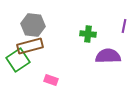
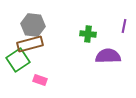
brown rectangle: moved 2 px up
pink rectangle: moved 11 px left
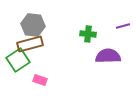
purple line: moved 1 px left; rotated 64 degrees clockwise
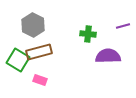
gray hexagon: rotated 20 degrees clockwise
brown rectangle: moved 9 px right, 8 px down
green square: rotated 25 degrees counterclockwise
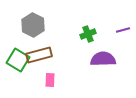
purple line: moved 4 px down
green cross: rotated 28 degrees counterclockwise
brown rectangle: moved 3 px down
purple semicircle: moved 5 px left, 3 px down
pink rectangle: moved 10 px right; rotated 72 degrees clockwise
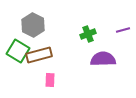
green square: moved 9 px up
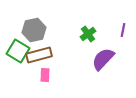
gray hexagon: moved 1 px right, 5 px down; rotated 20 degrees clockwise
purple line: rotated 64 degrees counterclockwise
green cross: rotated 14 degrees counterclockwise
purple semicircle: rotated 45 degrees counterclockwise
pink rectangle: moved 5 px left, 5 px up
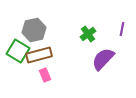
purple line: moved 1 px left, 1 px up
pink rectangle: rotated 24 degrees counterclockwise
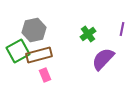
green square: rotated 30 degrees clockwise
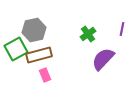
green square: moved 2 px left, 2 px up
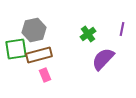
green square: rotated 20 degrees clockwise
